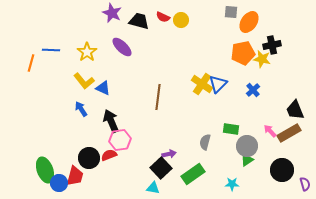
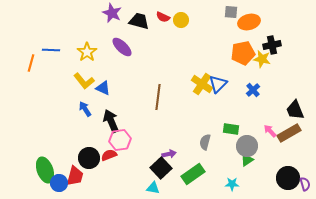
orange ellipse at (249, 22): rotated 40 degrees clockwise
blue arrow at (81, 109): moved 4 px right
black circle at (282, 170): moved 6 px right, 8 px down
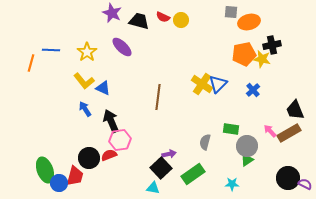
orange pentagon at (243, 53): moved 1 px right, 1 px down
purple semicircle at (305, 184): rotated 48 degrees counterclockwise
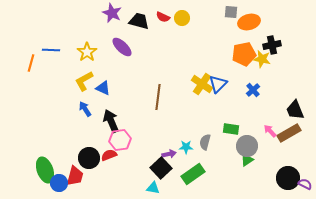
yellow circle at (181, 20): moved 1 px right, 2 px up
yellow L-shape at (84, 81): rotated 100 degrees clockwise
cyan star at (232, 184): moved 46 px left, 37 px up
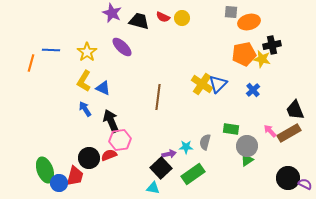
yellow L-shape at (84, 81): rotated 30 degrees counterclockwise
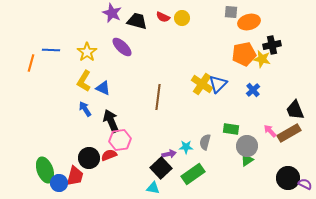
black trapezoid at (139, 21): moved 2 px left
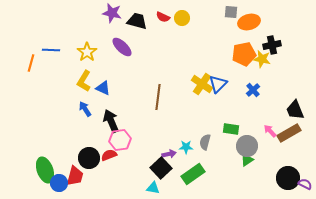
purple star at (112, 13): rotated 12 degrees counterclockwise
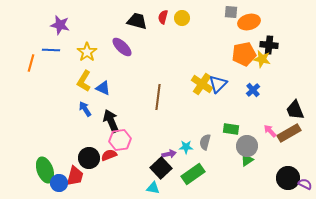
purple star at (112, 13): moved 52 px left, 12 px down
red semicircle at (163, 17): rotated 80 degrees clockwise
black cross at (272, 45): moved 3 px left; rotated 18 degrees clockwise
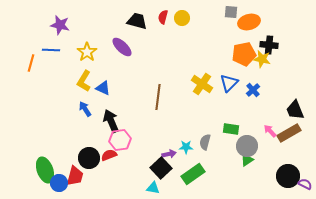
blue triangle at (218, 84): moved 11 px right, 1 px up
black circle at (288, 178): moved 2 px up
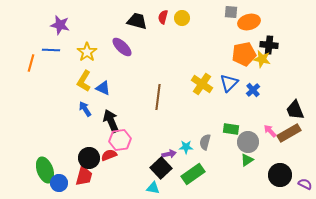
gray circle at (247, 146): moved 1 px right, 4 px up
red trapezoid at (75, 176): moved 9 px right
black circle at (288, 176): moved 8 px left, 1 px up
